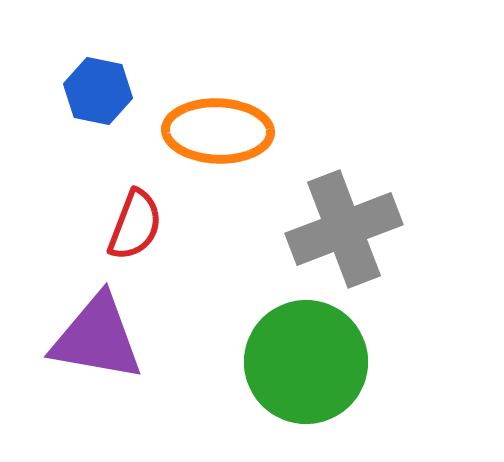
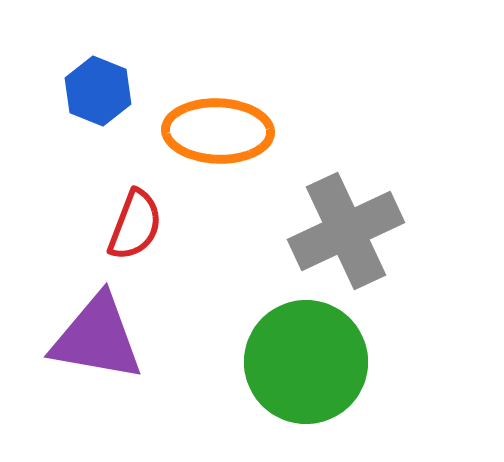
blue hexagon: rotated 10 degrees clockwise
gray cross: moved 2 px right, 2 px down; rotated 4 degrees counterclockwise
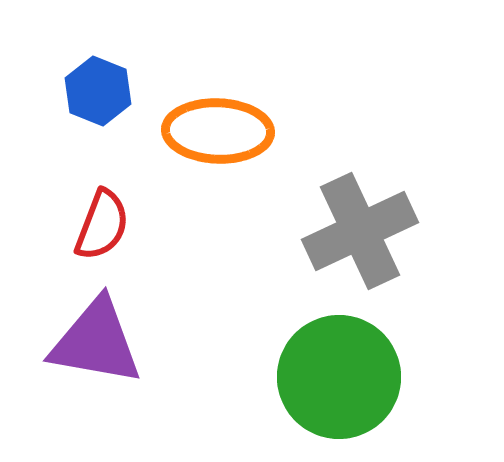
red semicircle: moved 33 px left
gray cross: moved 14 px right
purple triangle: moved 1 px left, 4 px down
green circle: moved 33 px right, 15 px down
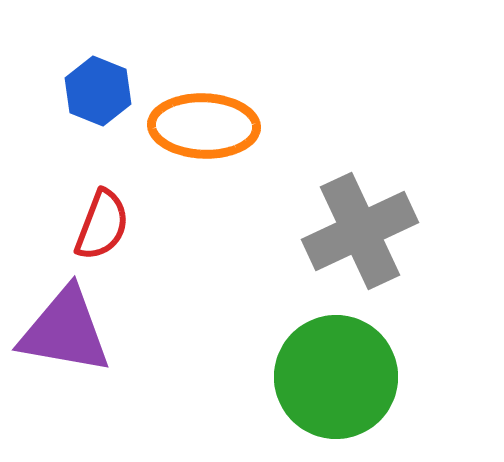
orange ellipse: moved 14 px left, 5 px up
purple triangle: moved 31 px left, 11 px up
green circle: moved 3 px left
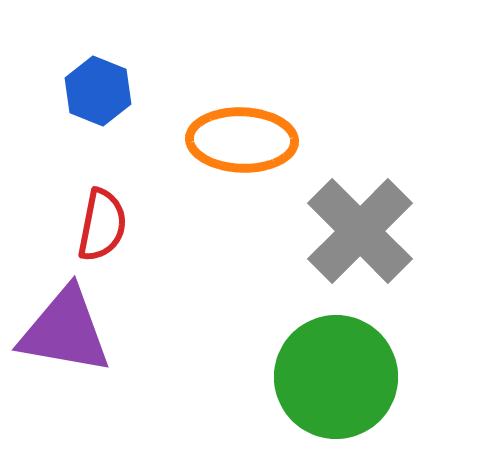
orange ellipse: moved 38 px right, 14 px down
red semicircle: rotated 10 degrees counterclockwise
gray cross: rotated 20 degrees counterclockwise
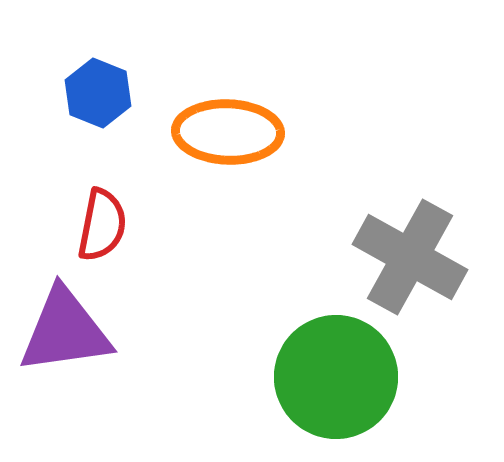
blue hexagon: moved 2 px down
orange ellipse: moved 14 px left, 8 px up
gray cross: moved 50 px right, 26 px down; rotated 16 degrees counterclockwise
purple triangle: rotated 18 degrees counterclockwise
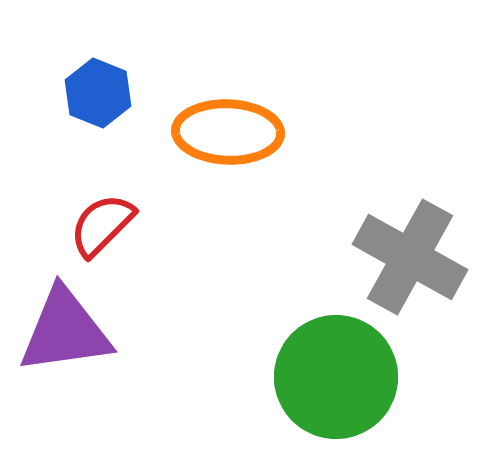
red semicircle: rotated 146 degrees counterclockwise
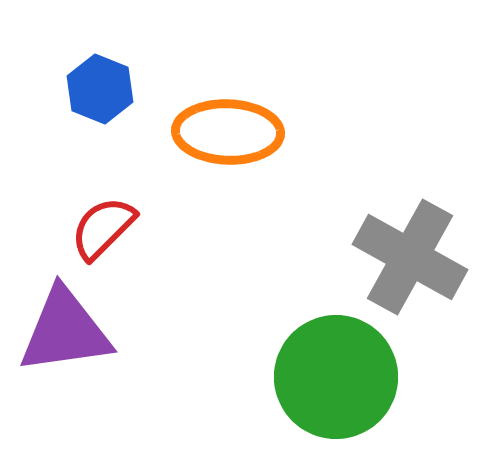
blue hexagon: moved 2 px right, 4 px up
red semicircle: moved 1 px right, 3 px down
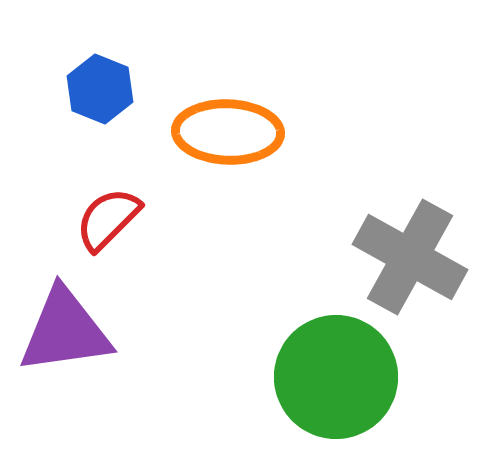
red semicircle: moved 5 px right, 9 px up
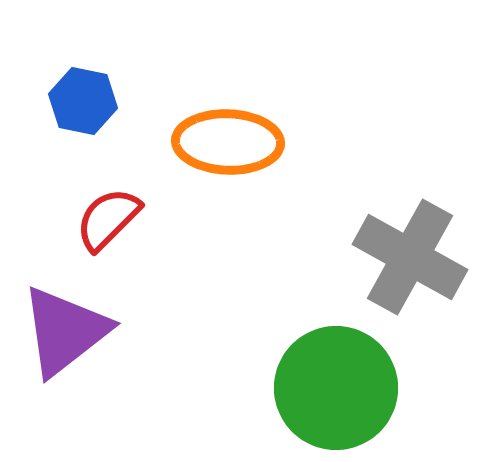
blue hexagon: moved 17 px left, 12 px down; rotated 10 degrees counterclockwise
orange ellipse: moved 10 px down
purple triangle: rotated 30 degrees counterclockwise
green circle: moved 11 px down
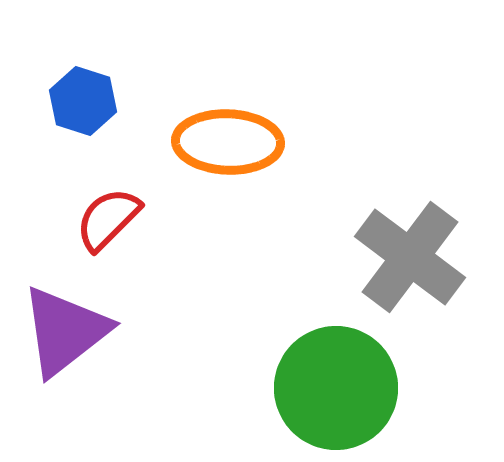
blue hexagon: rotated 6 degrees clockwise
gray cross: rotated 8 degrees clockwise
